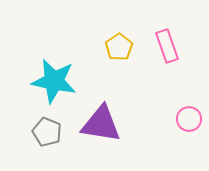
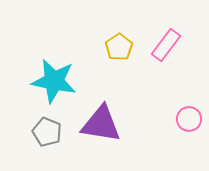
pink rectangle: moved 1 px left, 1 px up; rotated 56 degrees clockwise
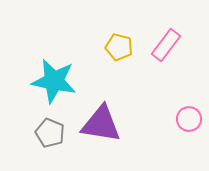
yellow pentagon: rotated 24 degrees counterclockwise
gray pentagon: moved 3 px right, 1 px down
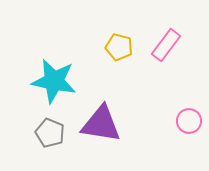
pink circle: moved 2 px down
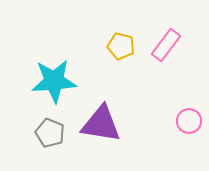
yellow pentagon: moved 2 px right, 1 px up
cyan star: rotated 15 degrees counterclockwise
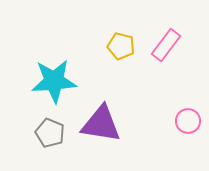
pink circle: moved 1 px left
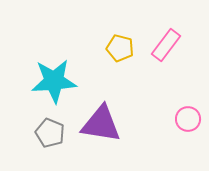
yellow pentagon: moved 1 px left, 2 px down
pink circle: moved 2 px up
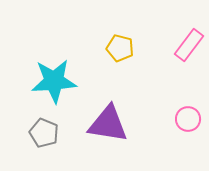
pink rectangle: moved 23 px right
purple triangle: moved 7 px right
gray pentagon: moved 6 px left
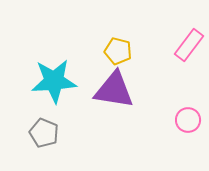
yellow pentagon: moved 2 px left, 3 px down
pink circle: moved 1 px down
purple triangle: moved 6 px right, 34 px up
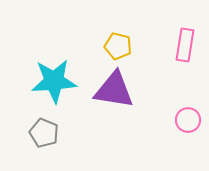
pink rectangle: moved 4 px left; rotated 28 degrees counterclockwise
yellow pentagon: moved 5 px up
